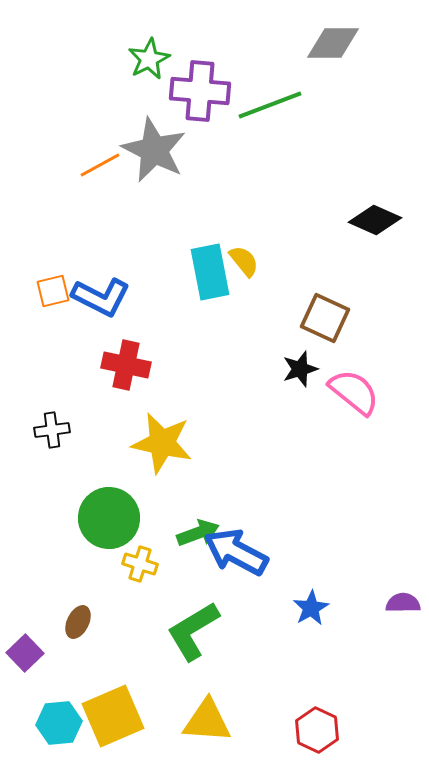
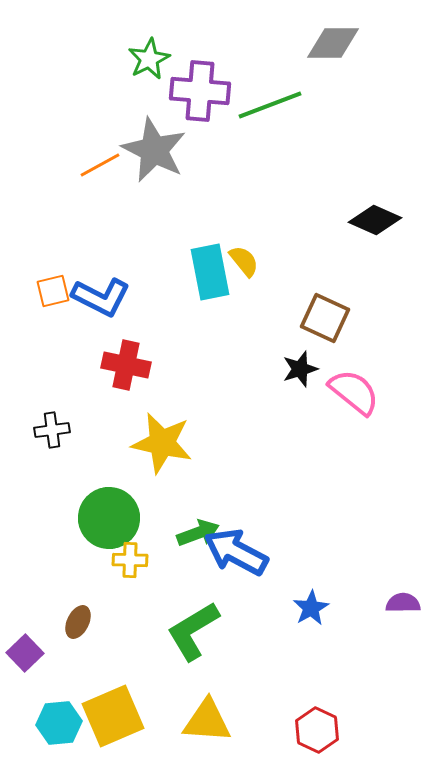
yellow cross: moved 10 px left, 4 px up; rotated 16 degrees counterclockwise
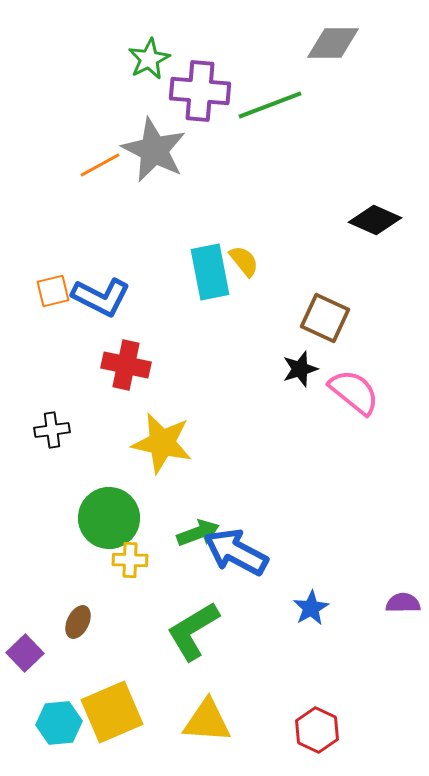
yellow square: moved 1 px left, 4 px up
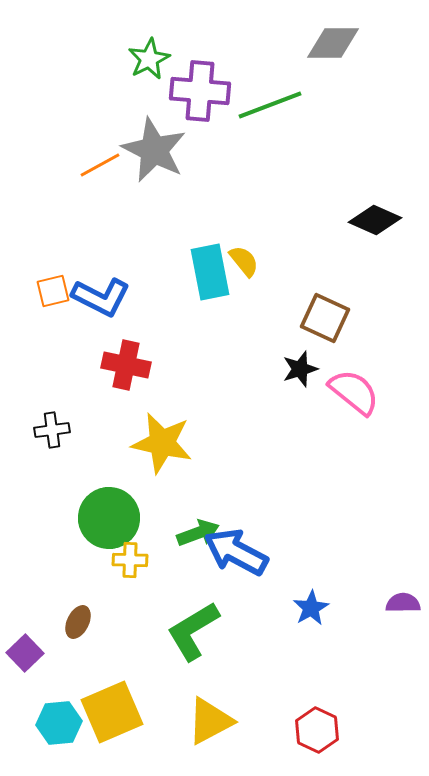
yellow triangle: moved 3 px right; rotated 32 degrees counterclockwise
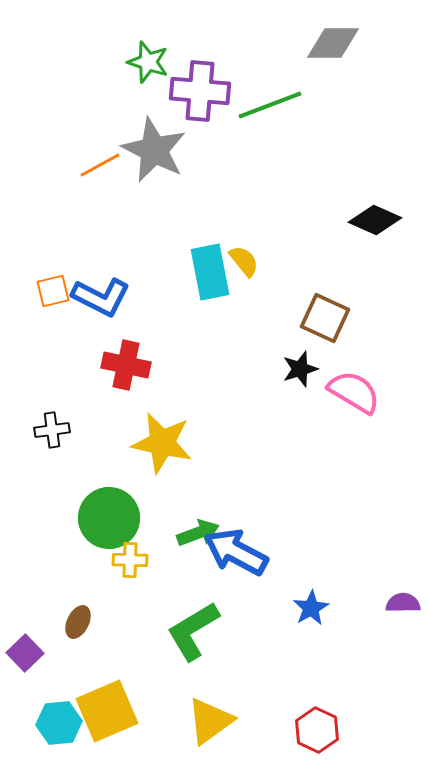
green star: moved 1 px left, 3 px down; rotated 27 degrees counterclockwise
pink semicircle: rotated 8 degrees counterclockwise
yellow square: moved 5 px left, 1 px up
yellow triangle: rotated 8 degrees counterclockwise
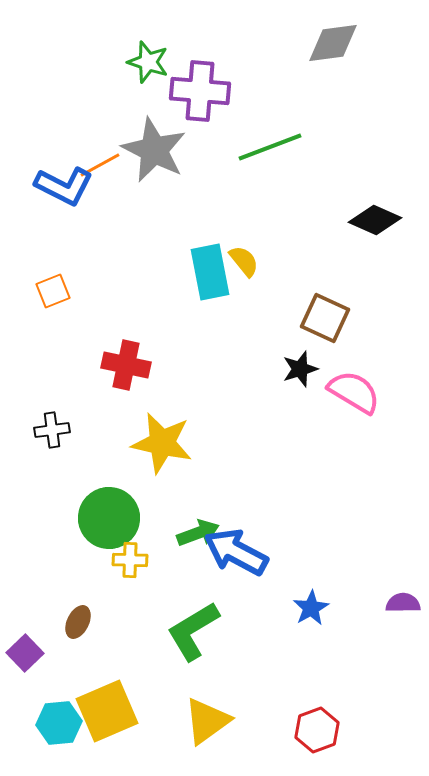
gray diamond: rotated 8 degrees counterclockwise
green line: moved 42 px down
orange square: rotated 8 degrees counterclockwise
blue L-shape: moved 37 px left, 111 px up
yellow triangle: moved 3 px left
red hexagon: rotated 15 degrees clockwise
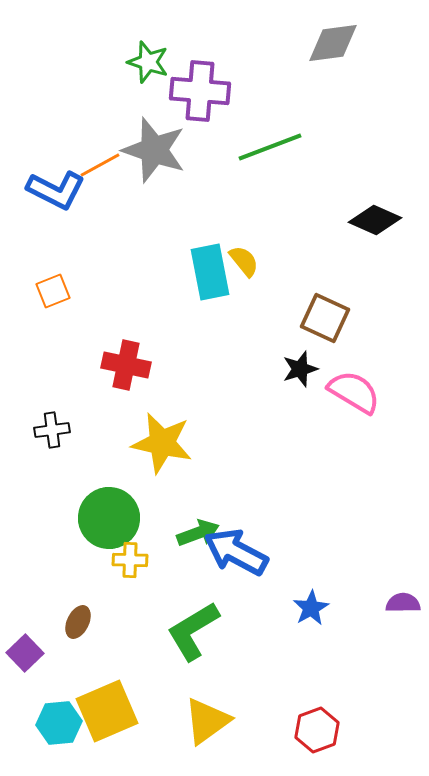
gray star: rotated 8 degrees counterclockwise
blue L-shape: moved 8 px left, 4 px down
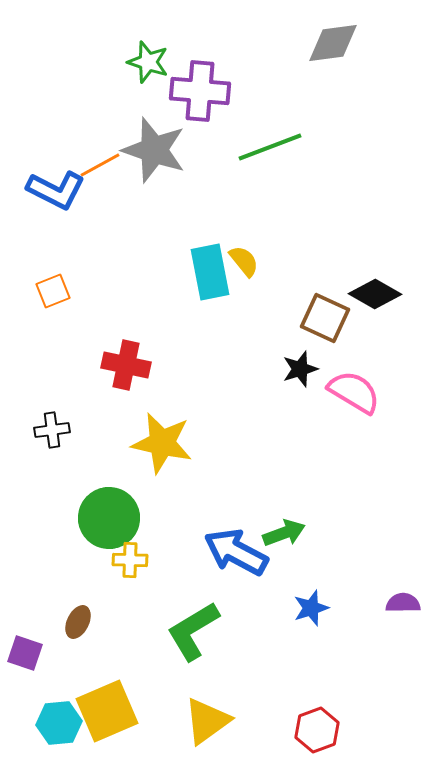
black diamond: moved 74 px down; rotated 6 degrees clockwise
green arrow: moved 86 px right
blue star: rotated 12 degrees clockwise
purple square: rotated 27 degrees counterclockwise
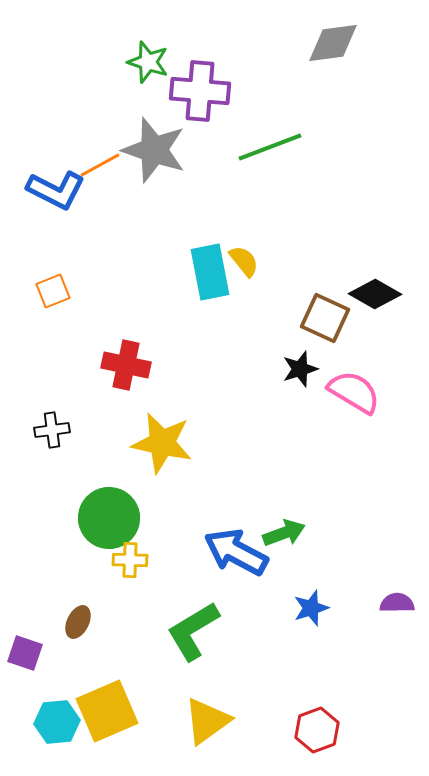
purple semicircle: moved 6 px left
cyan hexagon: moved 2 px left, 1 px up
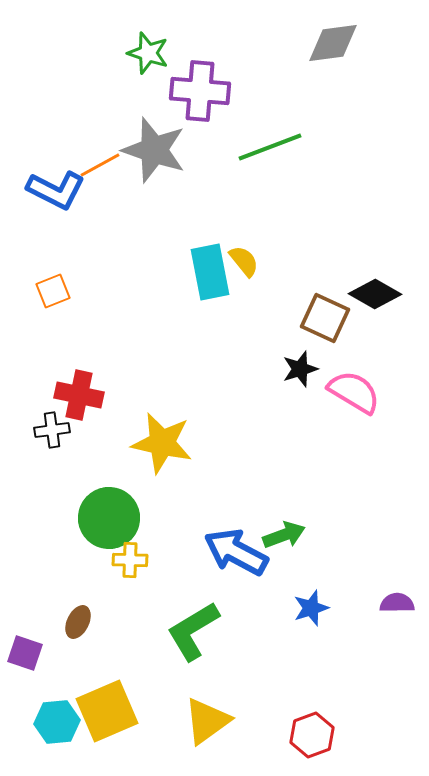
green star: moved 9 px up
red cross: moved 47 px left, 30 px down
green arrow: moved 2 px down
red hexagon: moved 5 px left, 5 px down
